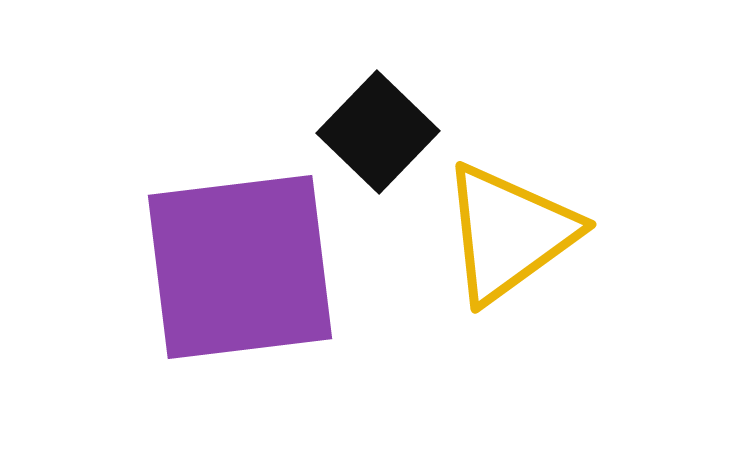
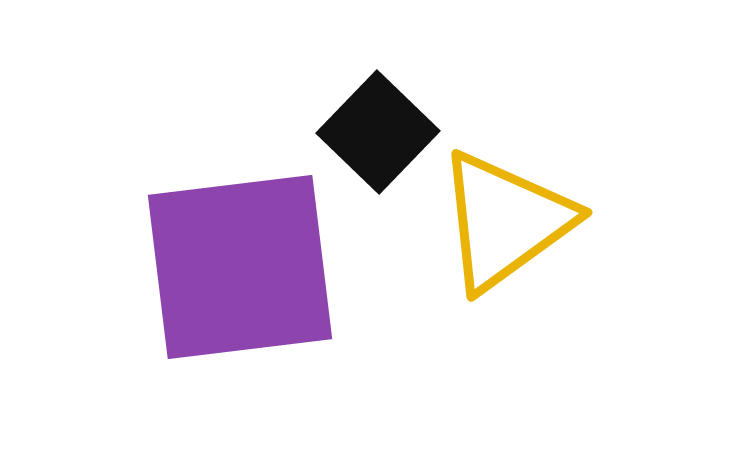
yellow triangle: moved 4 px left, 12 px up
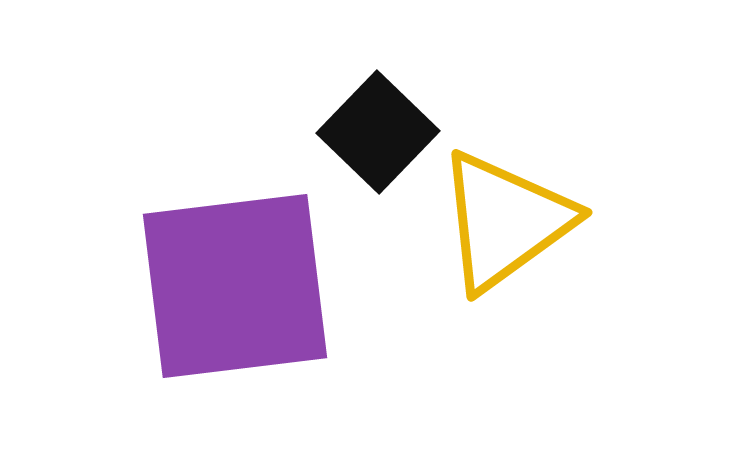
purple square: moved 5 px left, 19 px down
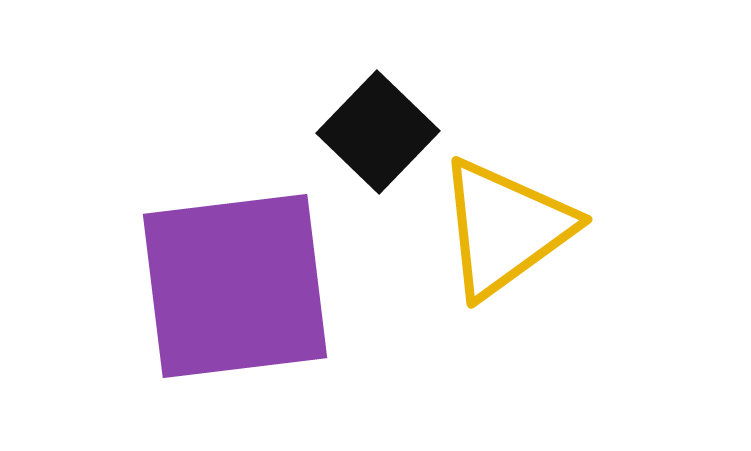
yellow triangle: moved 7 px down
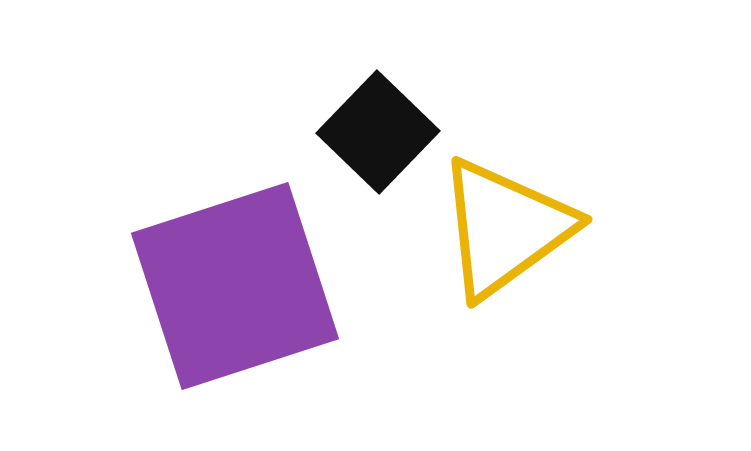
purple square: rotated 11 degrees counterclockwise
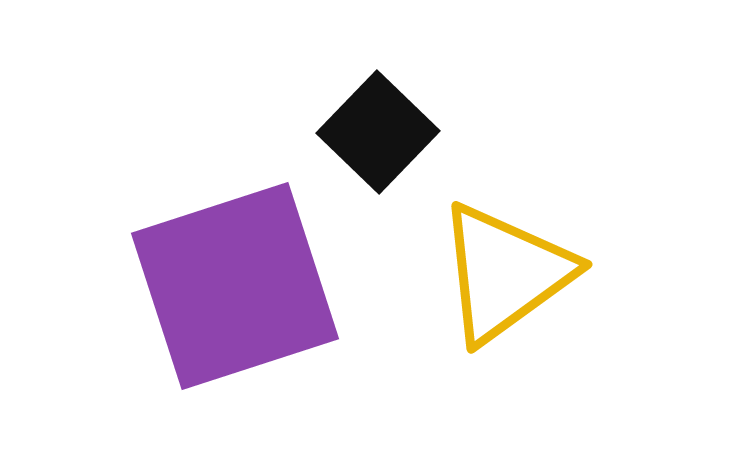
yellow triangle: moved 45 px down
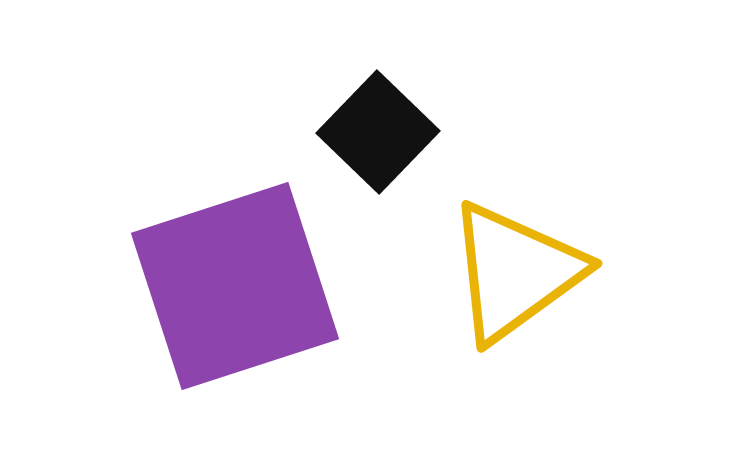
yellow triangle: moved 10 px right, 1 px up
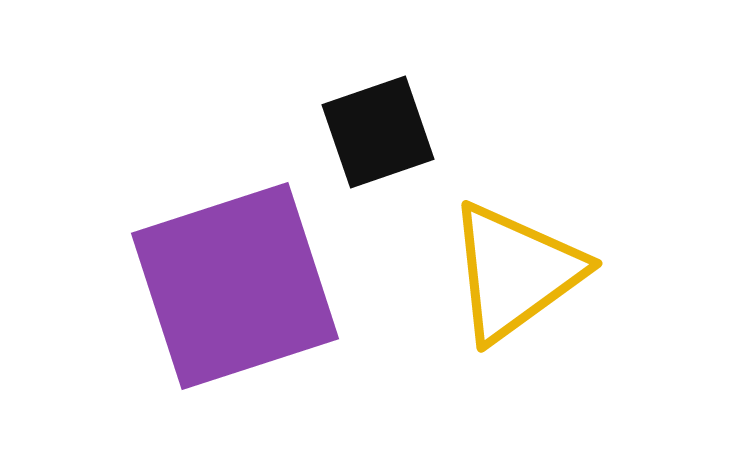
black square: rotated 27 degrees clockwise
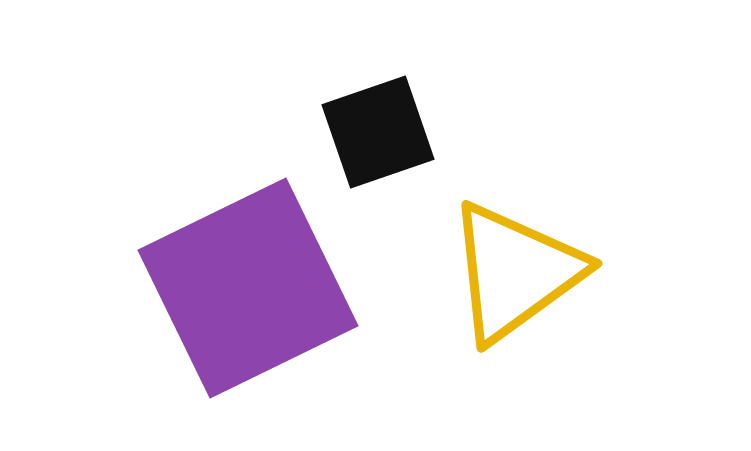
purple square: moved 13 px right, 2 px down; rotated 8 degrees counterclockwise
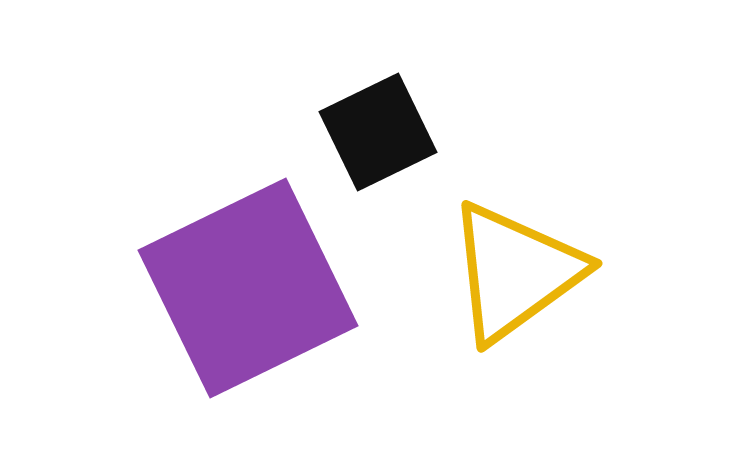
black square: rotated 7 degrees counterclockwise
